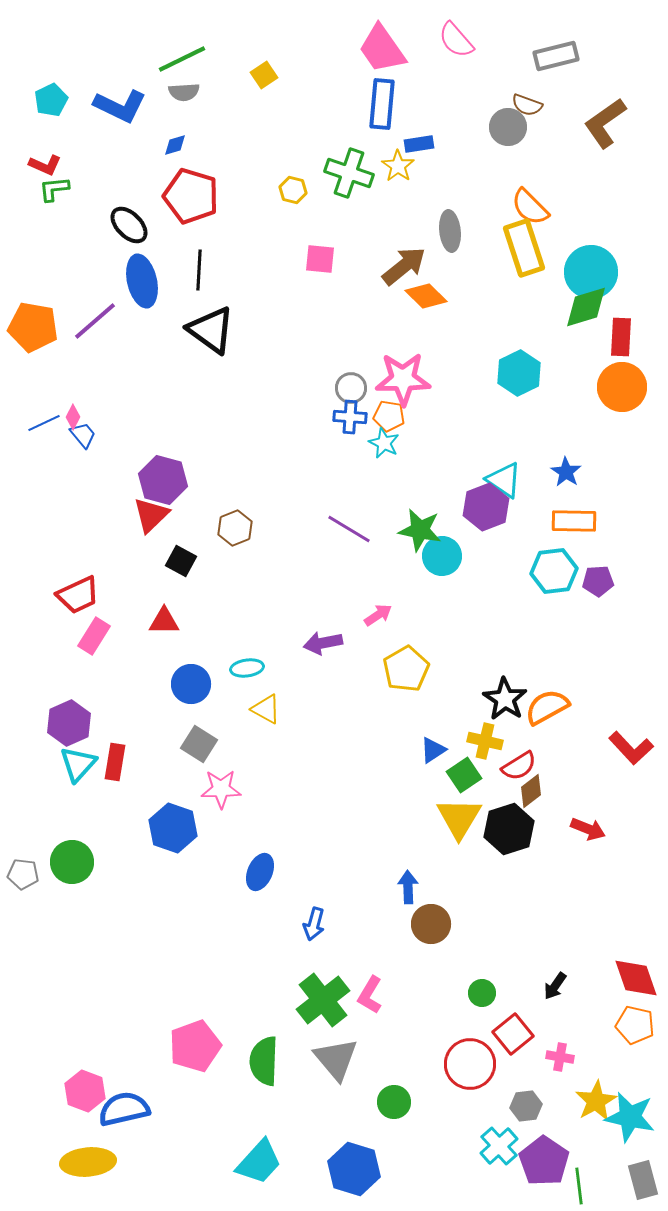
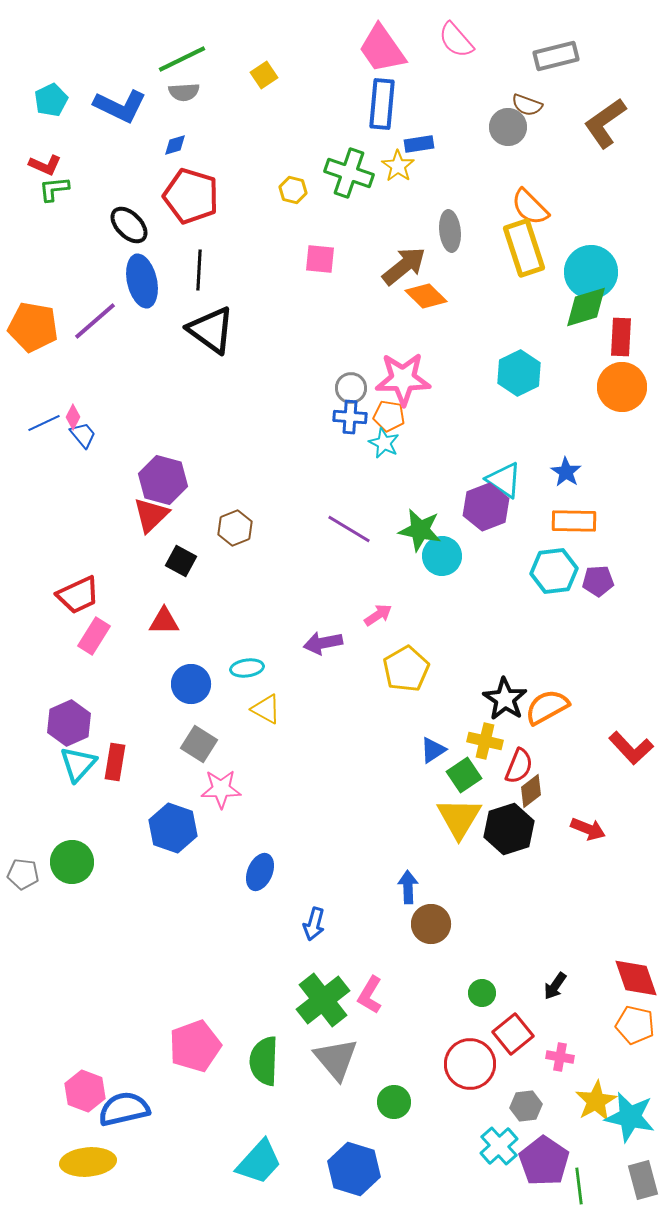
red semicircle at (519, 766): rotated 36 degrees counterclockwise
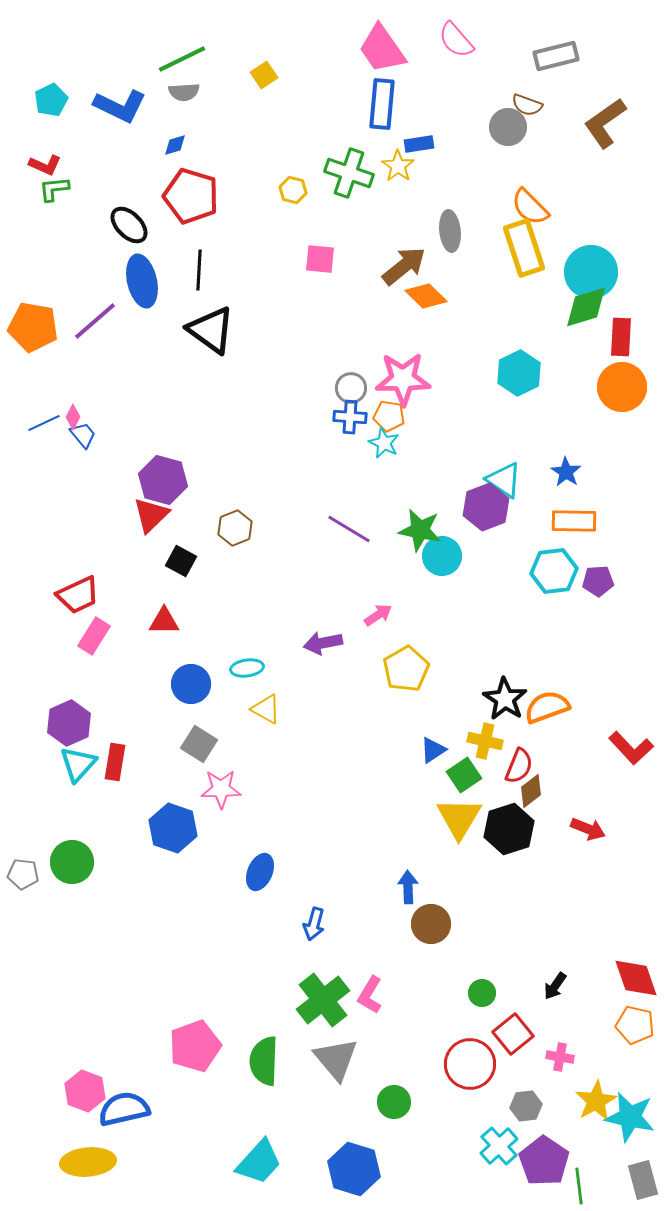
orange semicircle at (547, 707): rotated 9 degrees clockwise
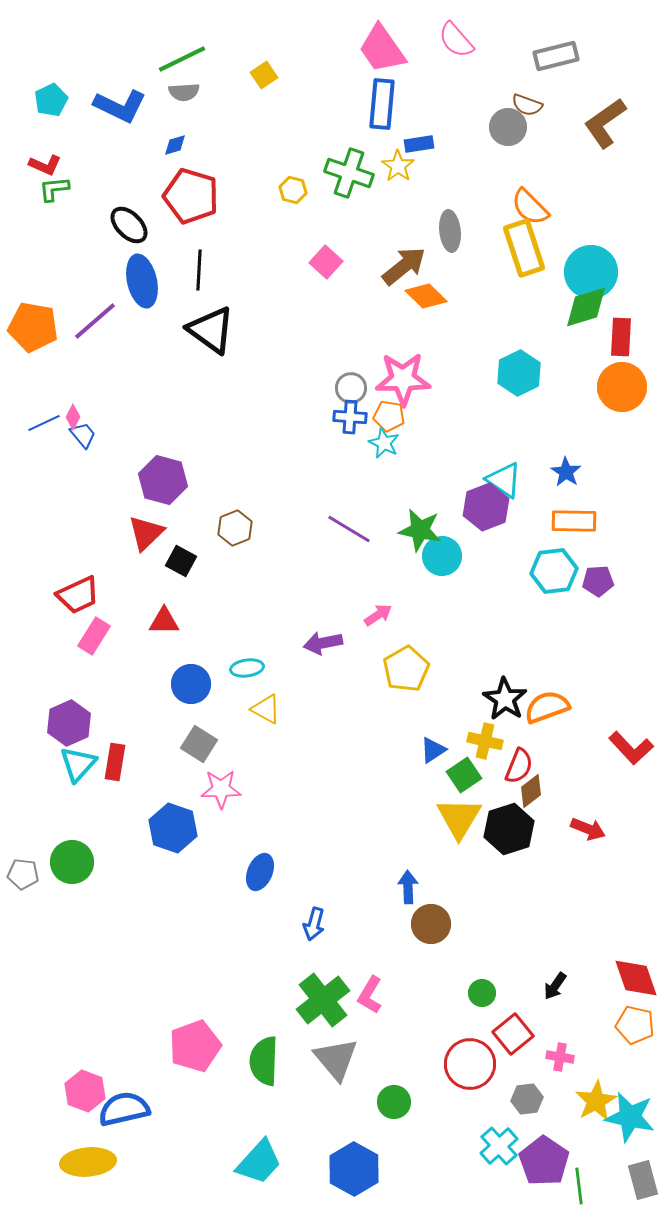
pink square at (320, 259): moved 6 px right, 3 px down; rotated 36 degrees clockwise
red triangle at (151, 515): moved 5 px left, 18 px down
gray hexagon at (526, 1106): moved 1 px right, 7 px up
blue hexagon at (354, 1169): rotated 12 degrees clockwise
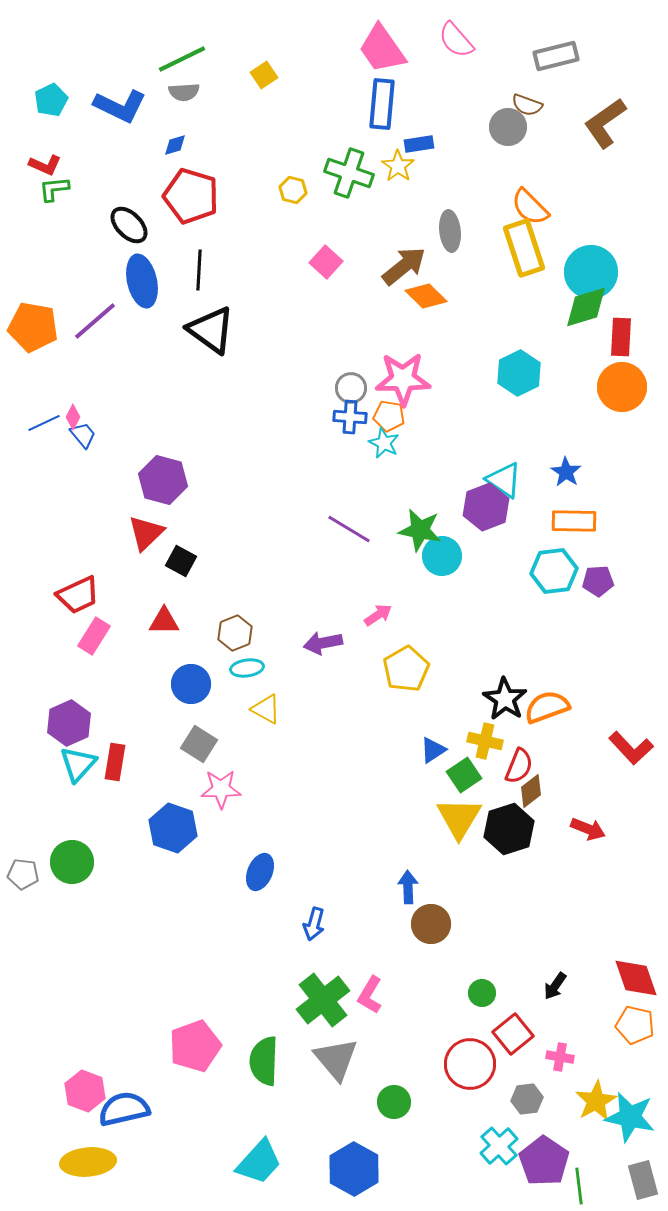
brown hexagon at (235, 528): moved 105 px down
